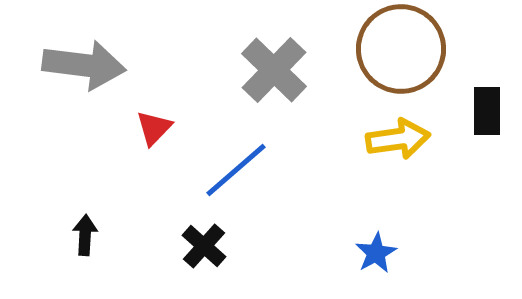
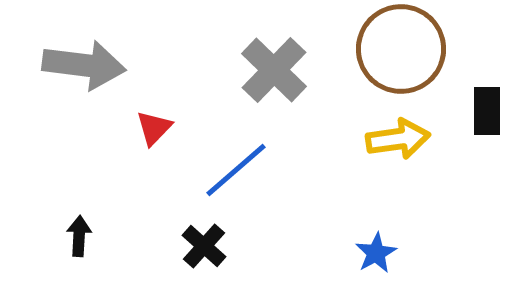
black arrow: moved 6 px left, 1 px down
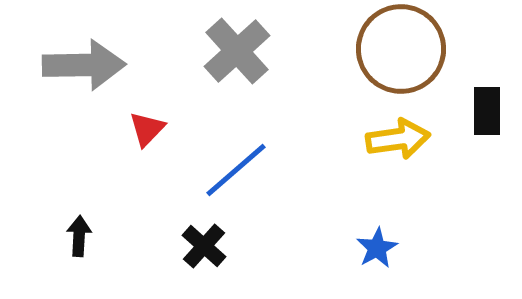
gray arrow: rotated 8 degrees counterclockwise
gray cross: moved 37 px left, 19 px up; rotated 4 degrees clockwise
red triangle: moved 7 px left, 1 px down
blue star: moved 1 px right, 5 px up
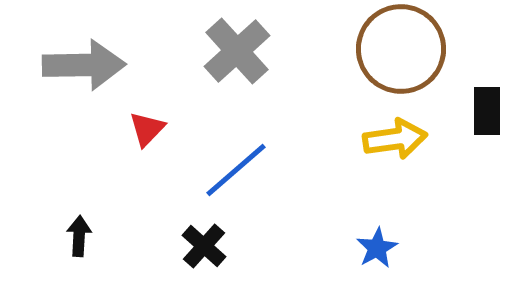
yellow arrow: moved 3 px left
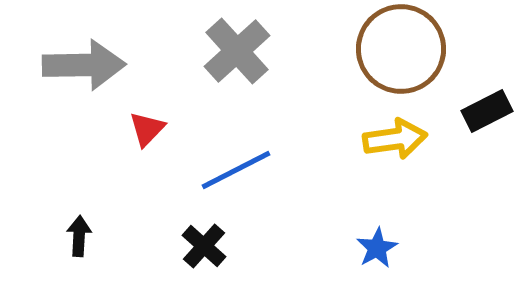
black rectangle: rotated 63 degrees clockwise
blue line: rotated 14 degrees clockwise
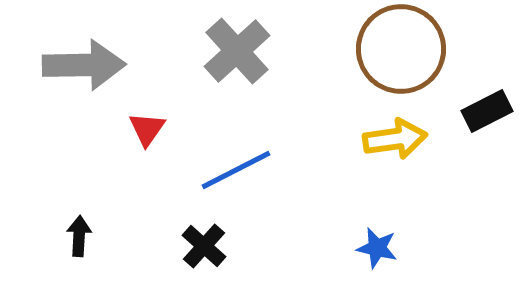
red triangle: rotated 9 degrees counterclockwise
blue star: rotated 30 degrees counterclockwise
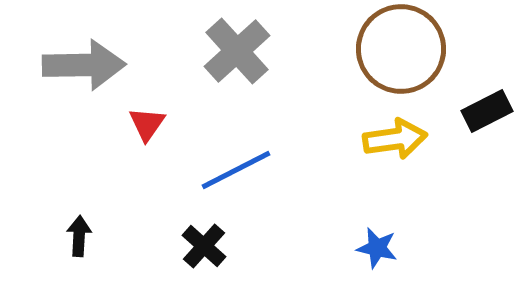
red triangle: moved 5 px up
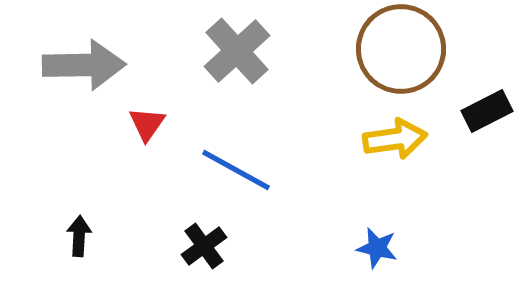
blue line: rotated 56 degrees clockwise
black cross: rotated 12 degrees clockwise
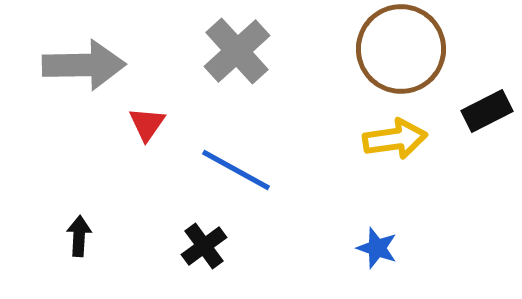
blue star: rotated 6 degrees clockwise
